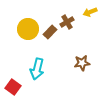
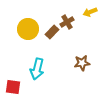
brown rectangle: moved 2 px right
red square: rotated 28 degrees counterclockwise
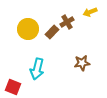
red square: rotated 14 degrees clockwise
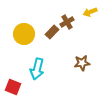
yellow circle: moved 4 px left, 5 px down
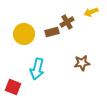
yellow arrow: moved 1 px right
brown rectangle: rotated 32 degrees clockwise
